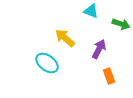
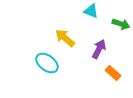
orange rectangle: moved 4 px right, 3 px up; rotated 28 degrees counterclockwise
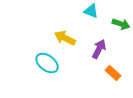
yellow arrow: rotated 15 degrees counterclockwise
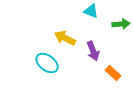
green arrow: rotated 24 degrees counterclockwise
purple arrow: moved 6 px left, 2 px down; rotated 132 degrees clockwise
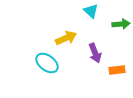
cyan triangle: rotated 21 degrees clockwise
yellow arrow: moved 1 px right; rotated 130 degrees clockwise
purple arrow: moved 2 px right, 2 px down
orange rectangle: moved 4 px right, 3 px up; rotated 49 degrees counterclockwise
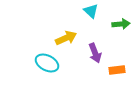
cyan ellipse: rotated 10 degrees counterclockwise
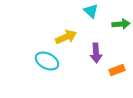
yellow arrow: moved 1 px up
purple arrow: moved 1 px right; rotated 18 degrees clockwise
cyan ellipse: moved 2 px up
orange rectangle: rotated 14 degrees counterclockwise
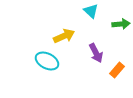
yellow arrow: moved 2 px left, 1 px up
purple arrow: rotated 24 degrees counterclockwise
orange rectangle: rotated 28 degrees counterclockwise
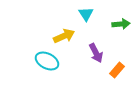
cyan triangle: moved 5 px left, 3 px down; rotated 14 degrees clockwise
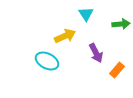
yellow arrow: moved 1 px right
